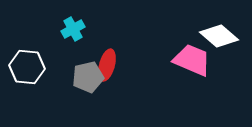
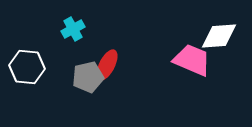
white diamond: rotated 45 degrees counterclockwise
red ellipse: rotated 12 degrees clockwise
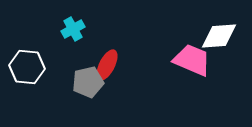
gray pentagon: moved 5 px down
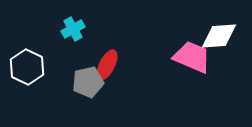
pink trapezoid: moved 3 px up
white hexagon: rotated 20 degrees clockwise
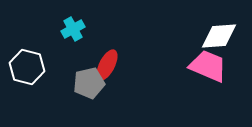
pink trapezoid: moved 16 px right, 9 px down
white hexagon: rotated 12 degrees counterclockwise
gray pentagon: moved 1 px right, 1 px down
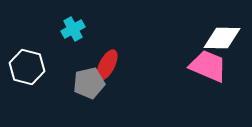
white diamond: moved 3 px right, 2 px down; rotated 6 degrees clockwise
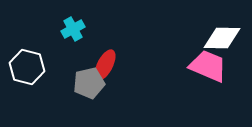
red ellipse: moved 2 px left
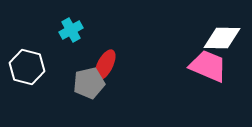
cyan cross: moved 2 px left, 1 px down
